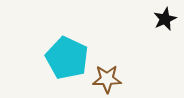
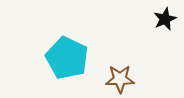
brown star: moved 13 px right
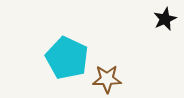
brown star: moved 13 px left
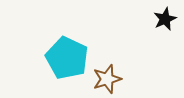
brown star: rotated 16 degrees counterclockwise
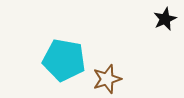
cyan pentagon: moved 3 px left, 2 px down; rotated 15 degrees counterclockwise
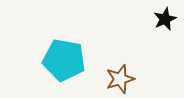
brown star: moved 13 px right
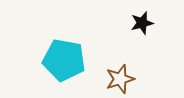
black star: moved 23 px left, 4 px down; rotated 10 degrees clockwise
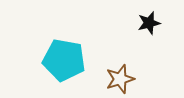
black star: moved 7 px right
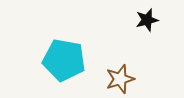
black star: moved 2 px left, 3 px up
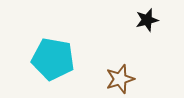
cyan pentagon: moved 11 px left, 1 px up
